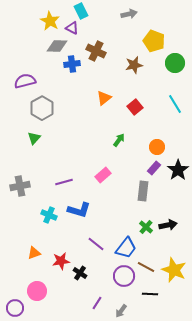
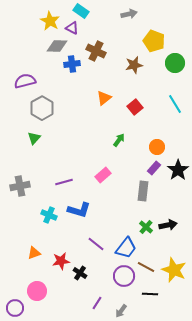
cyan rectangle at (81, 11): rotated 28 degrees counterclockwise
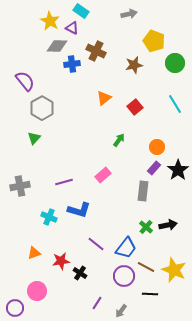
purple semicircle at (25, 81): rotated 65 degrees clockwise
cyan cross at (49, 215): moved 2 px down
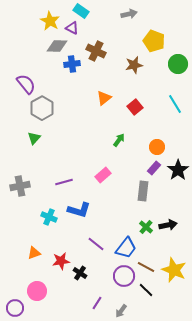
green circle at (175, 63): moved 3 px right, 1 px down
purple semicircle at (25, 81): moved 1 px right, 3 px down
black line at (150, 294): moved 4 px left, 4 px up; rotated 42 degrees clockwise
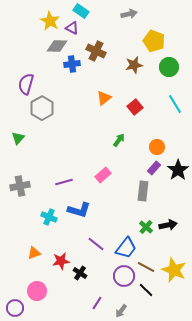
green circle at (178, 64): moved 9 px left, 3 px down
purple semicircle at (26, 84): rotated 125 degrees counterclockwise
green triangle at (34, 138): moved 16 px left
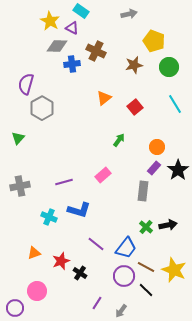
red star at (61, 261): rotated 12 degrees counterclockwise
